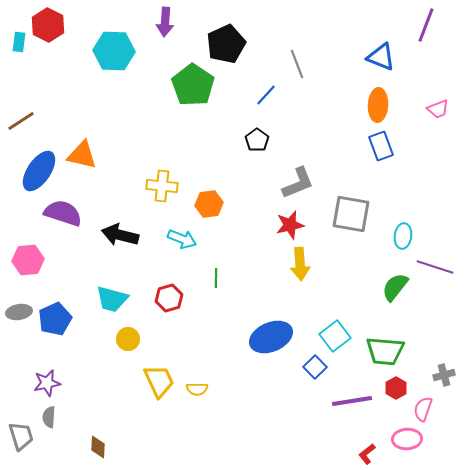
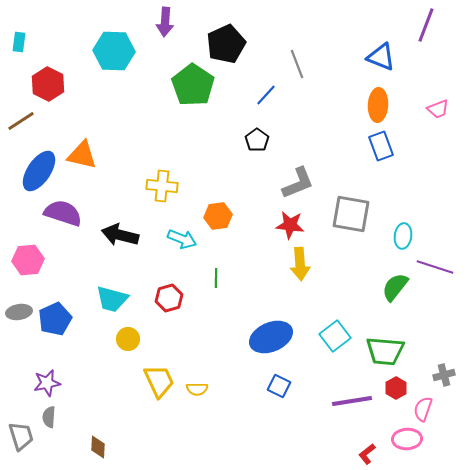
red hexagon at (48, 25): moved 59 px down
orange hexagon at (209, 204): moved 9 px right, 12 px down
red star at (290, 225): rotated 20 degrees clockwise
blue square at (315, 367): moved 36 px left, 19 px down; rotated 20 degrees counterclockwise
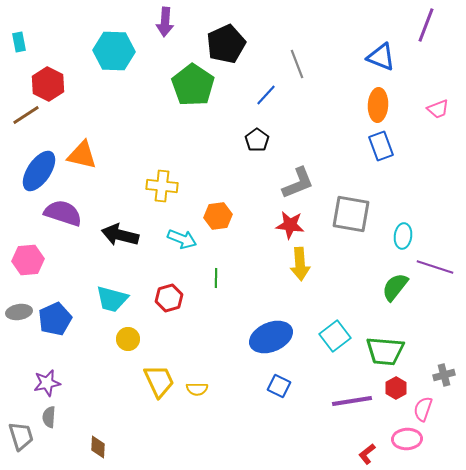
cyan rectangle at (19, 42): rotated 18 degrees counterclockwise
brown line at (21, 121): moved 5 px right, 6 px up
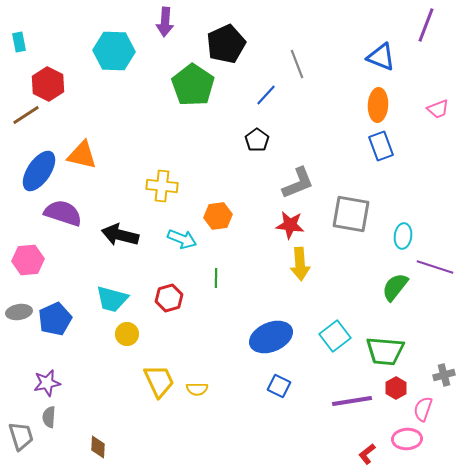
yellow circle at (128, 339): moved 1 px left, 5 px up
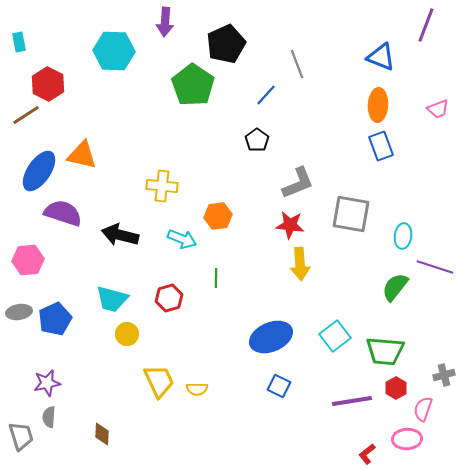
brown diamond at (98, 447): moved 4 px right, 13 px up
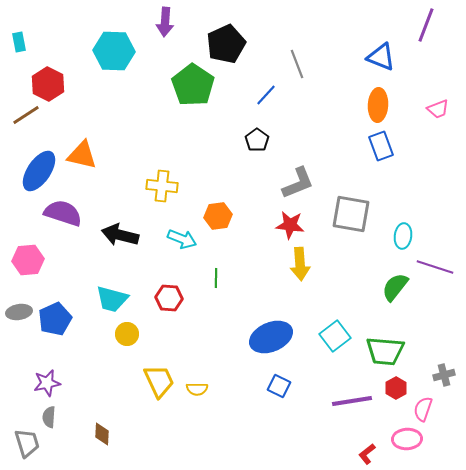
red hexagon at (169, 298): rotated 20 degrees clockwise
gray trapezoid at (21, 436): moved 6 px right, 7 px down
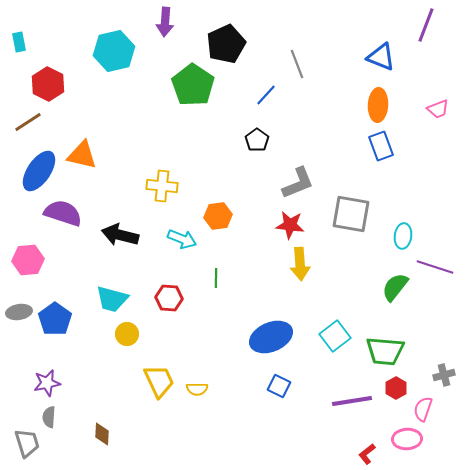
cyan hexagon at (114, 51): rotated 15 degrees counterclockwise
brown line at (26, 115): moved 2 px right, 7 px down
blue pentagon at (55, 319): rotated 12 degrees counterclockwise
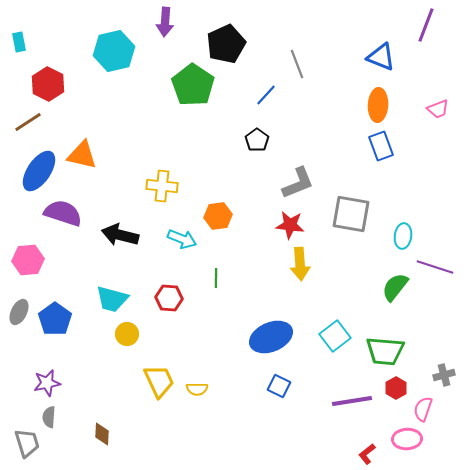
gray ellipse at (19, 312): rotated 55 degrees counterclockwise
